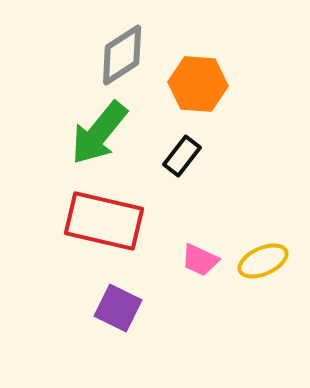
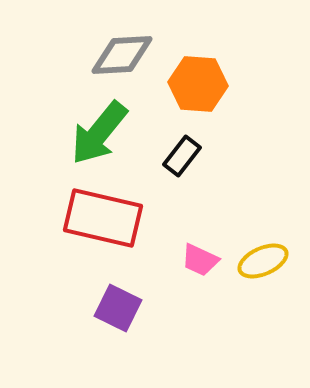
gray diamond: rotated 30 degrees clockwise
red rectangle: moved 1 px left, 3 px up
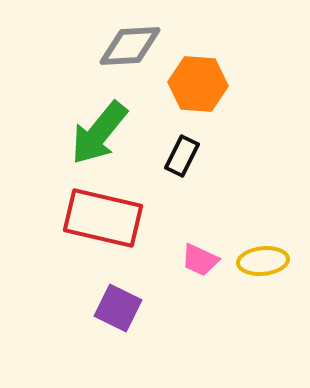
gray diamond: moved 8 px right, 9 px up
black rectangle: rotated 12 degrees counterclockwise
yellow ellipse: rotated 18 degrees clockwise
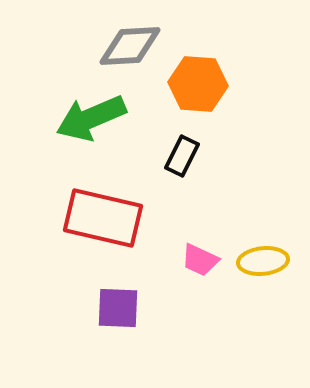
green arrow: moved 8 px left, 15 px up; rotated 28 degrees clockwise
purple square: rotated 24 degrees counterclockwise
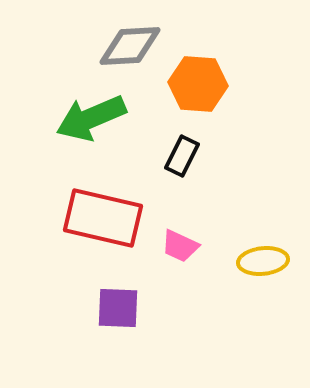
pink trapezoid: moved 20 px left, 14 px up
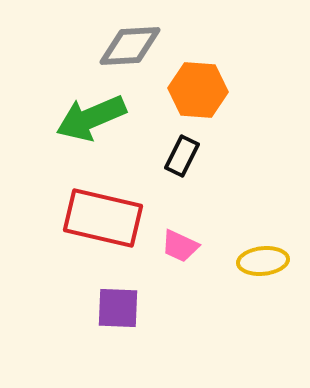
orange hexagon: moved 6 px down
